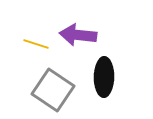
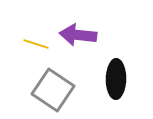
black ellipse: moved 12 px right, 2 px down
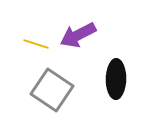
purple arrow: rotated 33 degrees counterclockwise
gray square: moved 1 px left
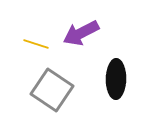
purple arrow: moved 3 px right, 2 px up
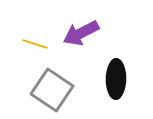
yellow line: moved 1 px left
